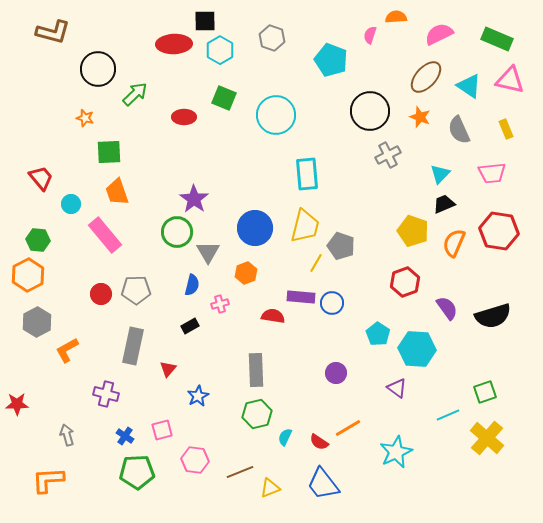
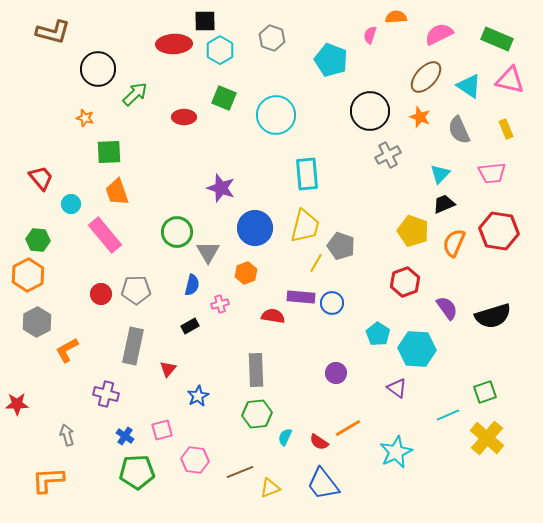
purple star at (194, 199): moved 27 px right, 11 px up; rotated 16 degrees counterclockwise
green hexagon at (257, 414): rotated 8 degrees clockwise
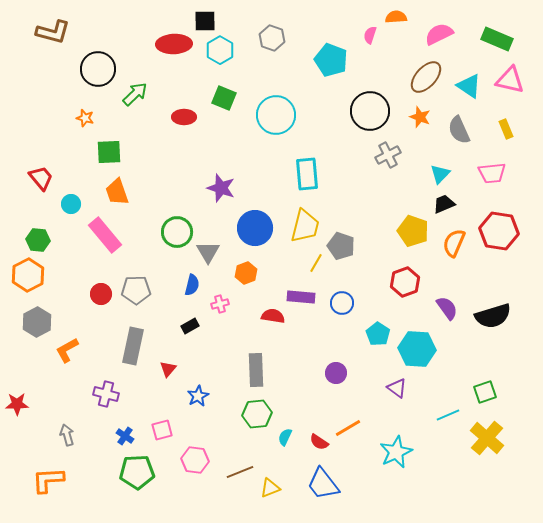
blue circle at (332, 303): moved 10 px right
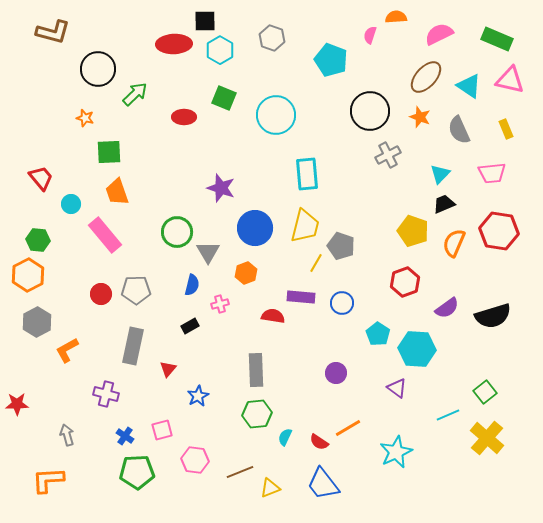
purple semicircle at (447, 308): rotated 90 degrees clockwise
green square at (485, 392): rotated 20 degrees counterclockwise
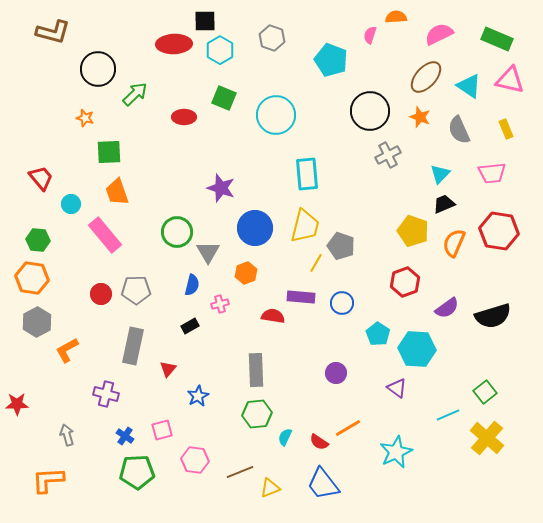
orange hexagon at (28, 275): moved 4 px right, 3 px down; rotated 24 degrees counterclockwise
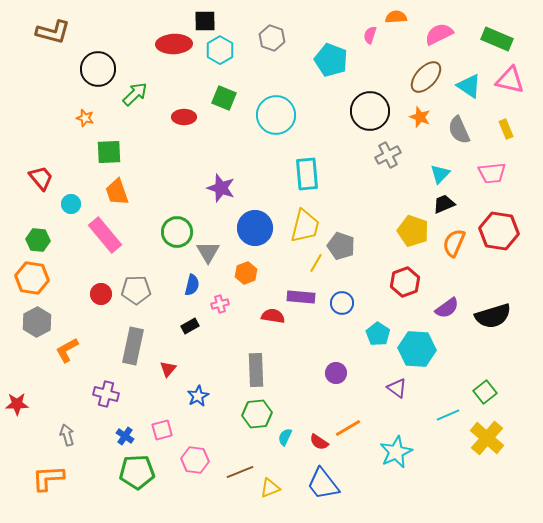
orange L-shape at (48, 480): moved 2 px up
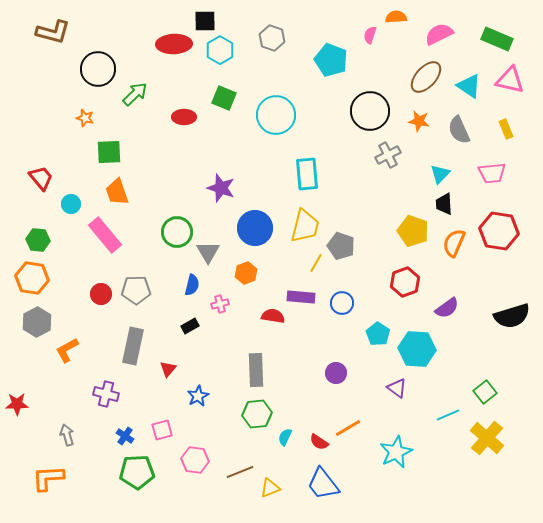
orange star at (420, 117): moved 1 px left, 4 px down; rotated 10 degrees counterclockwise
black trapezoid at (444, 204): rotated 70 degrees counterclockwise
black semicircle at (493, 316): moved 19 px right
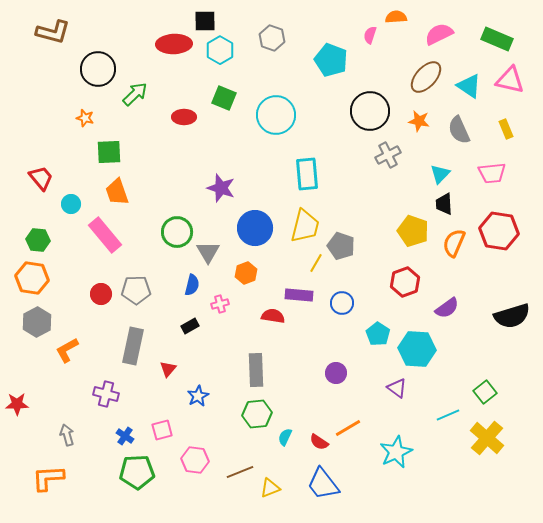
purple rectangle at (301, 297): moved 2 px left, 2 px up
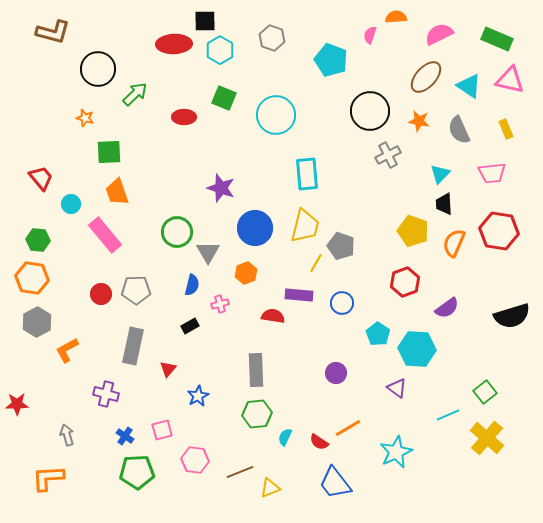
blue trapezoid at (323, 484): moved 12 px right, 1 px up
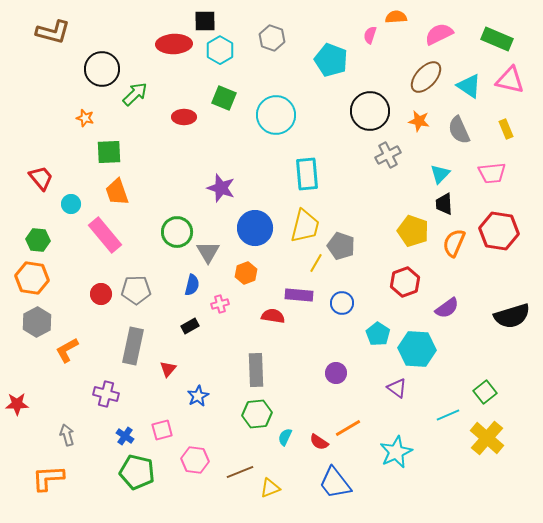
black circle at (98, 69): moved 4 px right
green pentagon at (137, 472): rotated 16 degrees clockwise
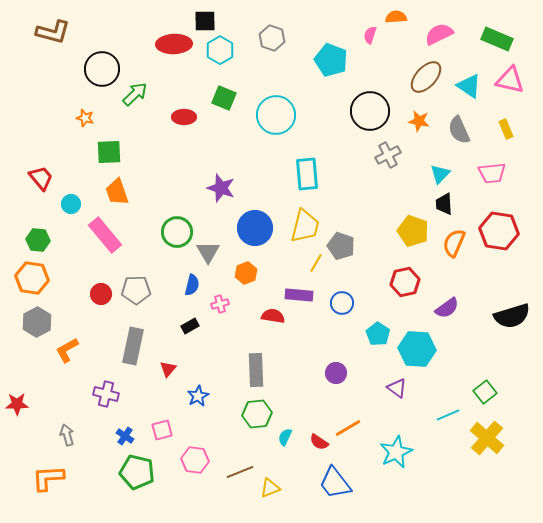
red hexagon at (405, 282): rotated 8 degrees clockwise
